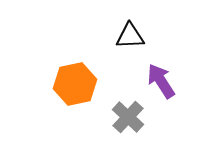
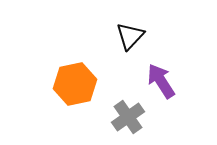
black triangle: rotated 44 degrees counterclockwise
gray cross: rotated 12 degrees clockwise
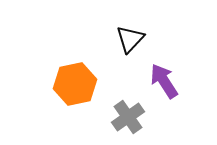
black triangle: moved 3 px down
purple arrow: moved 3 px right
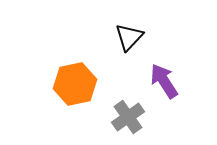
black triangle: moved 1 px left, 2 px up
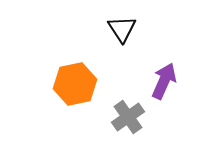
black triangle: moved 7 px left, 8 px up; rotated 16 degrees counterclockwise
purple arrow: rotated 57 degrees clockwise
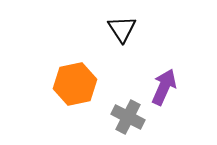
purple arrow: moved 6 px down
gray cross: rotated 28 degrees counterclockwise
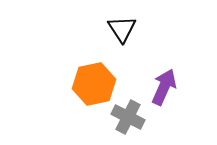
orange hexagon: moved 19 px right
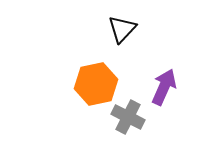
black triangle: rotated 16 degrees clockwise
orange hexagon: moved 2 px right
